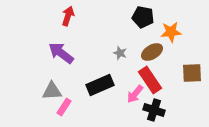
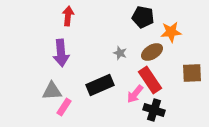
red arrow: rotated 12 degrees counterclockwise
purple arrow: rotated 132 degrees counterclockwise
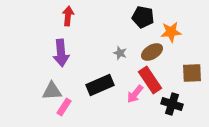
black cross: moved 18 px right, 6 px up
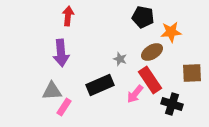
gray star: moved 6 px down
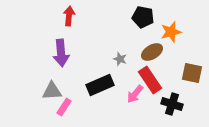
red arrow: moved 1 px right
orange star: rotated 10 degrees counterclockwise
brown square: rotated 15 degrees clockwise
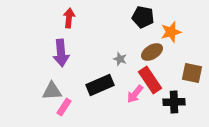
red arrow: moved 2 px down
black cross: moved 2 px right, 2 px up; rotated 20 degrees counterclockwise
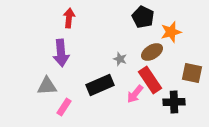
black pentagon: rotated 15 degrees clockwise
gray triangle: moved 5 px left, 5 px up
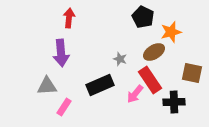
brown ellipse: moved 2 px right
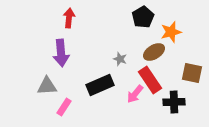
black pentagon: rotated 15 degrees clockwise
